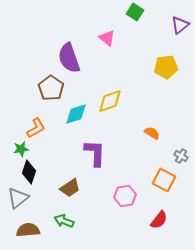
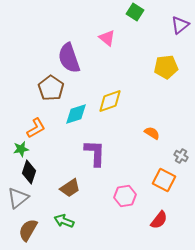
brown semicircle: rotated 55 degrees counterclockwise
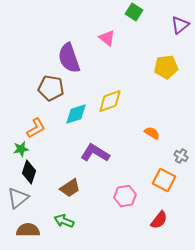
green square: moved 1 px left
brown pentagon: rotated 25 degrees counterclockwise
purple L-shape: rotated 60 degrees counterclockwise
brown semicircle: rotated 60 degrees clockwise
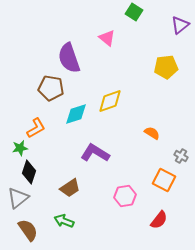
green star: moved 1 px left, 1 px up
brown semicircle: rotated 55 degrees clockwise
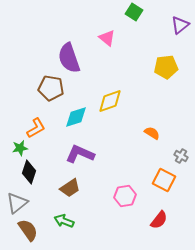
cyan diamond: moved 3 px down
purple L-shape: moved 15 px left, 1 px down; rotated 8 degrees counterclockwise
gray triangle: moved 1 px left, 5 px down
